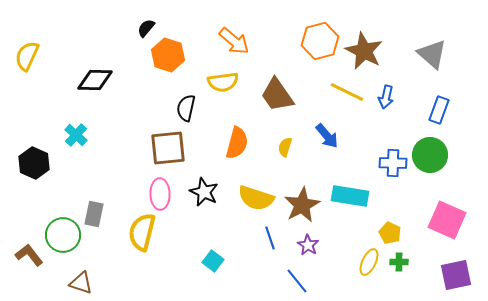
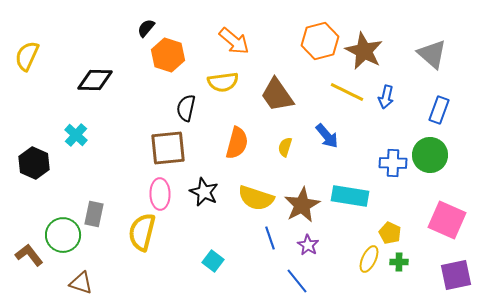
yellow ellipse at (369, 262): moved 3 px up
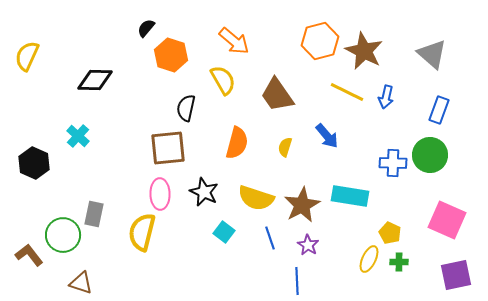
orange hexagon at (168, 55): moved 3 px right
yellow semicircle at (223, 82): moved 2 px up; rotated 112 degrees counterclockwise
cyan cross at (76, 135): moved 2 px right, 1 px down
cyan square at (213, 261): moved 11 px right, 29 px up
blue line at (297, 281): rotated 36 degrees clockwise
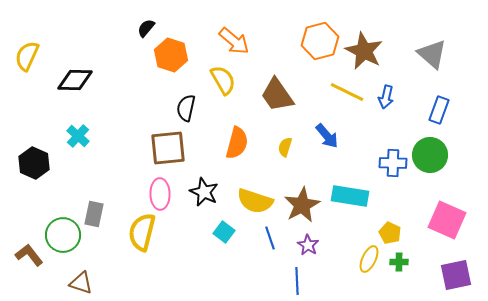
black diamond at (95, 80): moved 20 px left
yellow semicircle at (256, 198): moved 1 px left, 3 px down
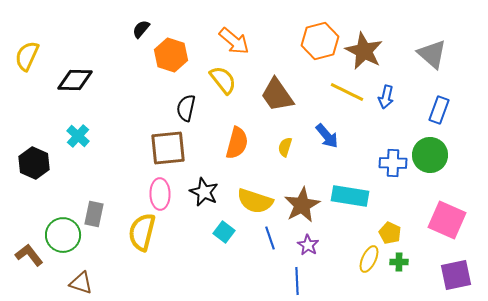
black semicircle at (146, 28): moved 5 px left, 1 px down
yellow semicircle at (223, 80): rotated 8 degrees counterclockwise
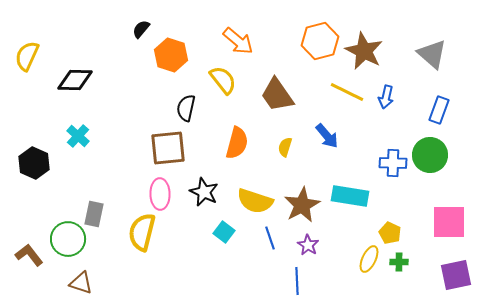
orange arrow at (234, 41): moved 4 px right
pink square at (447, 220): moved 2 px right, 2 px down; rotated 24 degrees counterclockwise
green circle at (63, 235): moved 5 px right, 4 px down
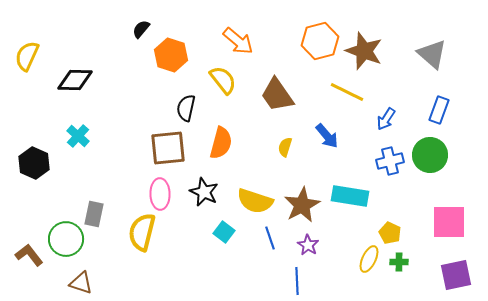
brown star at (364, 51): rotated 6 degrees counterclockwise
blue arrow at (386, 97): moved 22 px down; rotated 20 degrees clockwise
orange semicircle at (237, 143): moved 16 px left
blue cross at (393, 163): moved 3 px left, 2 px up; rotated 16 degrees counterclockwise
green circle at (68, 239): moved 2 px left
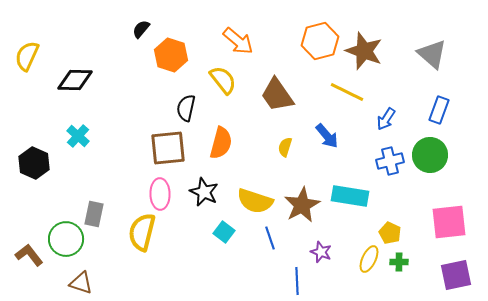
pink square at (449, 222): rotated 6 degrees counterclockwise
purple star at (308, 245): moved 13 px right, 7 px down; rotated 10 degrees counterclockwise
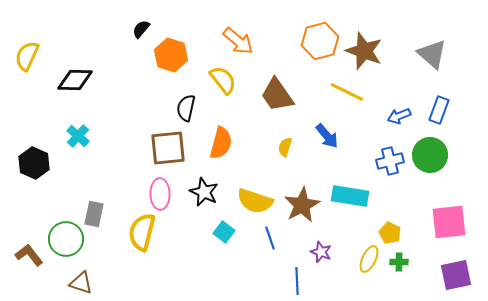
blue arrow at (386, 119): moved 13 px right, 3 px up; rotated 35 degrees clockwise
